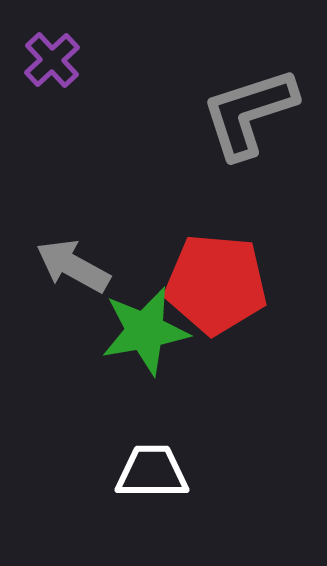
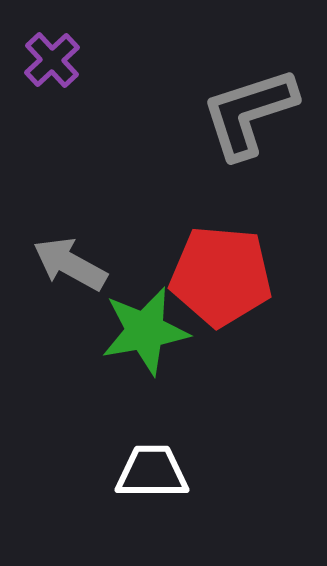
gray arrow: moved 3 px left, 2 px up
red pentagon: moved 5 px right, 8 px up
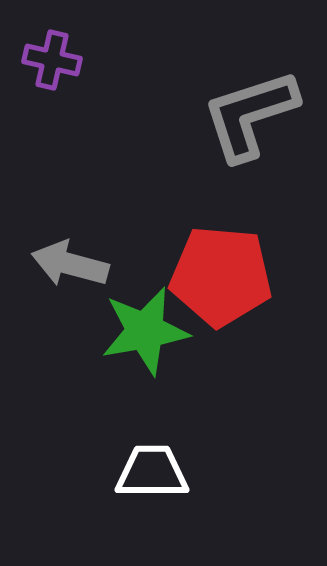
purple cross: rotated 34 degrees counterclockwise
gray L-shape: moved 1 px right, 2 px down
gray arrow: rotated 14 degrees counterclockwise
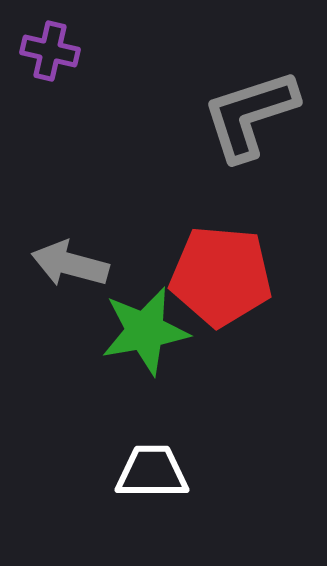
purple cross: moved 2 px left, 9 px up
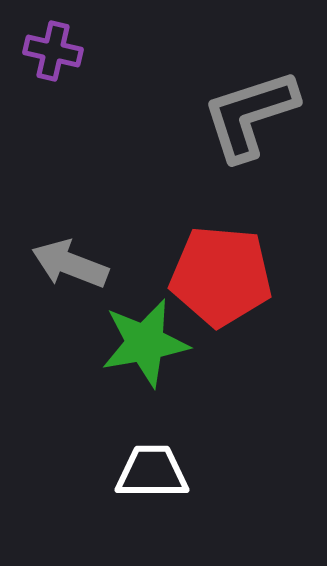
purple cross: moved 3 px right
gray arrow: rotated 6 degrees clockwise
green star: moved 12 px down
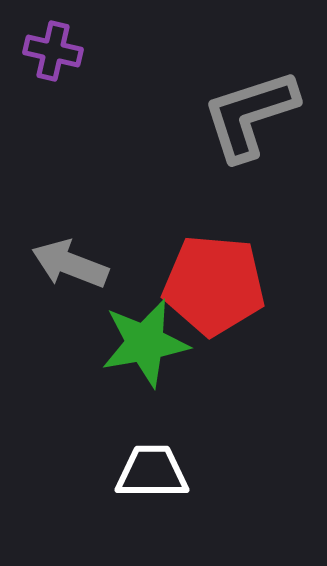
red pentagon: moved 7 px left, 9 px down
